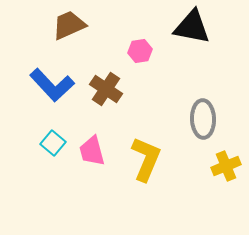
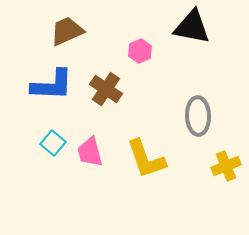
brown trapezoid: moved 2 px left, 6 px down
pink hexagon: rotated 15 degrees counterclockwise
blue L-shape: rotated 45 degrees counterclockwise
gray ellipse: moved 5 px left, 3 px up
pink trapezoid: moved 2 px left, 1 px down
yellow L-shape: rotated 138 degrees clockwise
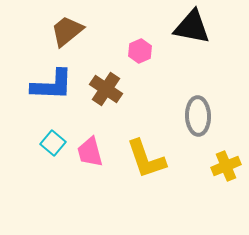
brown trapezoid: rotated 15 degrees counterclockwise
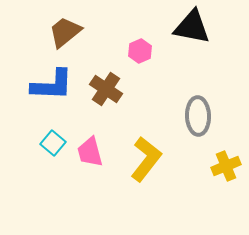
brown trapezoid: moved 2 px left, 1 px down
yellow L-shape: rotated 123 degrees counterclockwise
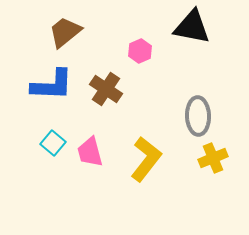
yellow cross: moved 13 px left, 8 px up
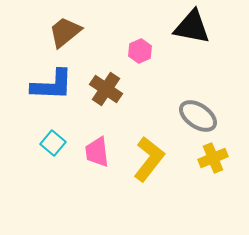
gray ellipse: rotated 54 degrees counterclockwise
pink trapezoid: moved 7 px right; rotated 8 degrees clockwise
yellow L-shape: moved 3 px right
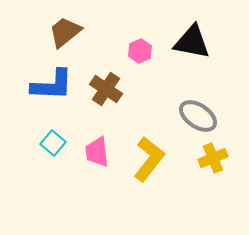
black triangle: moved 15 px down
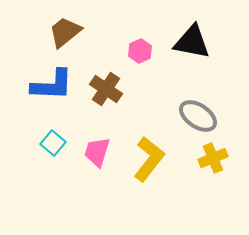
pink trapezoid: rotated 24 degrees clockwise
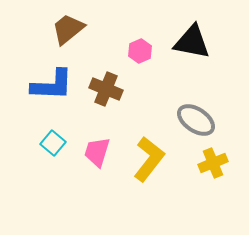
brown trapezoid: moved 3 px right, 3 px up
brown cross: rotated 12 degrees counterclockwise
gray ellipse: moved 2 px left, 4 px down
yellow cross: moved 5 px down
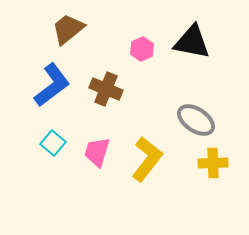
pink hexagon: moved 2 px right, 2 px up
blue L-shape: rotated 39 degrees counterclockwise
yellow L-shape: moved 2 px left
yellow cross: rotated 20 degrees clockwise
